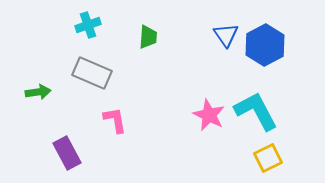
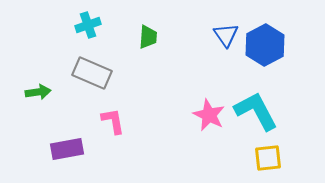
pink L-shape: moved 2 px left, 1 px down
purple rectangle: moved 4 px up; rotated 72 degrees counterclockwise
yellow square: rotated 20 degrees clockwise
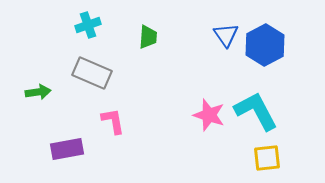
pink star: rotated 8 degrees counterclockwise
yellow square: moved 1 px left
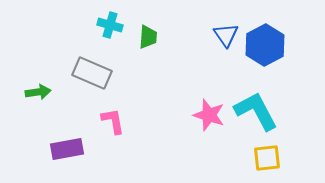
cyan cross: moved 22 px right; rotated 35 degrees clockwise
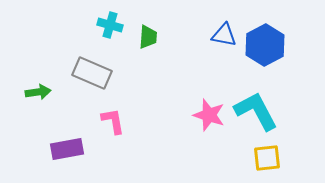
blue triangle: moved 2 px left; rotated 44 degrees counterclockwise
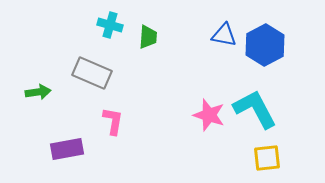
cyan L-shape: moved 1 px left, 2 px up
pink L-shape: rotated 20 degrees clockwise
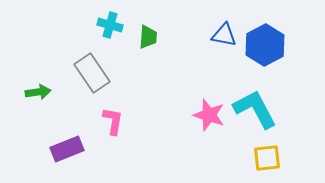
gray rectangle: rotated 33 degrees clockwise
purple rectangle: rotated 12 degrees counterclockwise
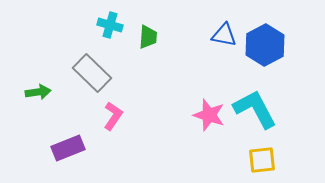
gray rectangle: rotated 12 degrees counterclockwise
pink L-shape: moved 5 px up; rotated 24 degrees clockwise
purple rectangle: moved 1 px right, 1 px up
yellow square: moved 5 px left, 2 px down
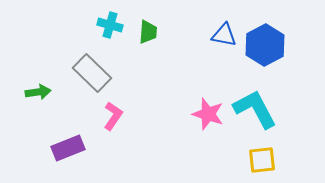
green trapezoid: moved 5 px up
pink star: moved 1 px left, 1 px up
